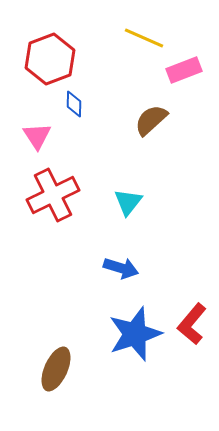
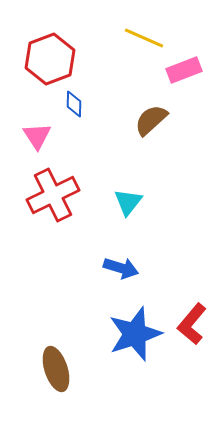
brown ellipse: rotated 42 degrees counterclockwise
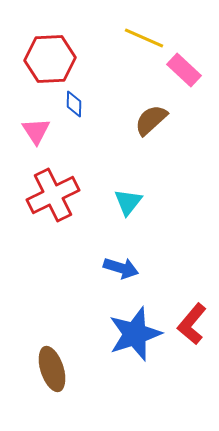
red hexagon: rotated 18 degrees clockwise
pink rectangle: rotated 64 degrees clockwise
pink triangle: moved 1 px left, 5 px up
brown ellipse: moved 4 px left
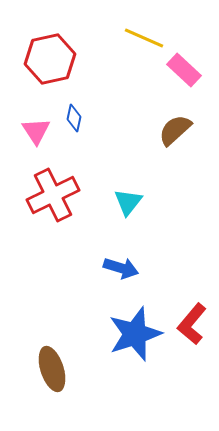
red hexagon: rotated 9 degrees counterclockwise
blue diamond: moved 14 px down; rotated 12 degrees clockwise
brown semicircle: moved 24 px right, 10 px down
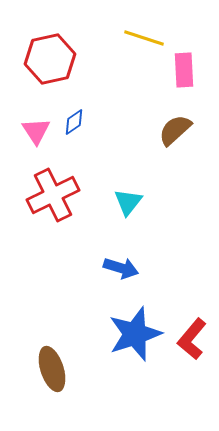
yellow line: rotated 6 degrees counterclockwise
pink rectangle: rotated 44 degrees clockwise
blue diamond: moved 4 px down; rotated 44 degrees clockwise
red L-shape: moved 15 px down
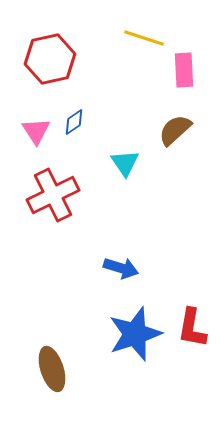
cyan triangle: moved 3 px left, 39 px up; rotated 12 degrees counterclockwise
red L-shape: moved 11 px up; rotated 30 degrees counterclockwise
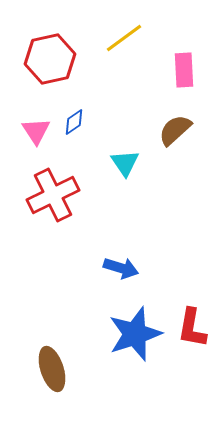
yellow line: moved 20 px left; rotated 54 degrees counterclockwise
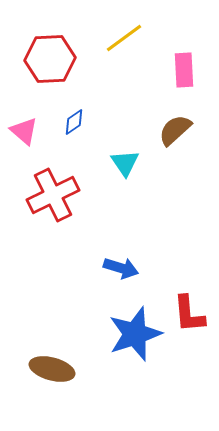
red hexagon: rotated 9 degrees clockwise
pink triangle: moved 12 px left; rotated 16 degrees counterclockwise
red L-shape: moved 3 px left, 14 px up; rotated 15 degrees counterclockwise
brown ellipse: rotated 57 degrees counterclockwise
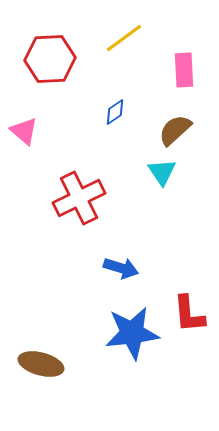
blue diamond: moved 41 px right, 10 px up
cyan triangle: moved 37 px right, 9 px down
red cross: moved 26 px right, 3 px down
blue star: moved 3 px left, 1 px up; rotated 12 degrees clockwise
brown ellipse: moved 11 px left, 5 px up
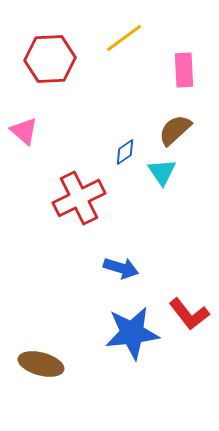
blue diamond: moved 10 px right, 40 px down
red L-shape: rotated 33 degrees counterclockwise
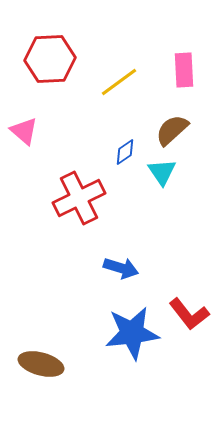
yellow line: moved 5 px left, 44 px down
brown semicircle: moved 3 px left
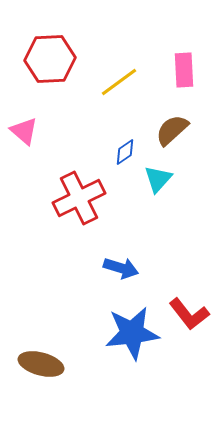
cyan triangle: moved 4 px left, 7 px down; rotated 16 degrees clockwise
